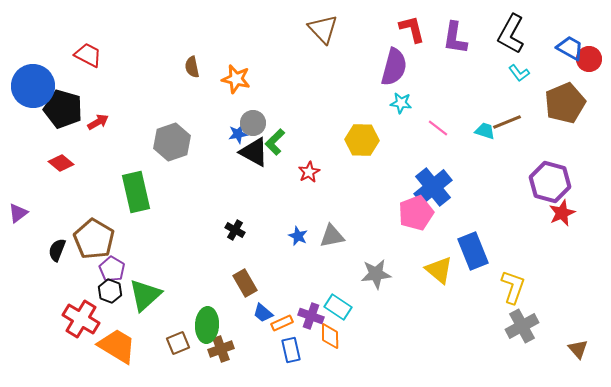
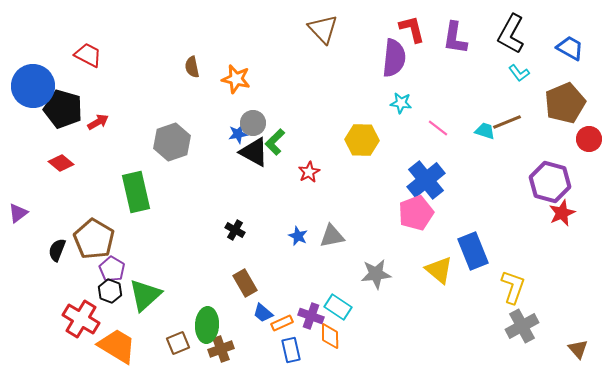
red circle at (589, 59): moved 80 px down
purple semicircle at (394, 67): moved 9 px up; rotated 9 degrees counterclockwise
blue cross at (433, 187): moved 7 px left, 7 px up
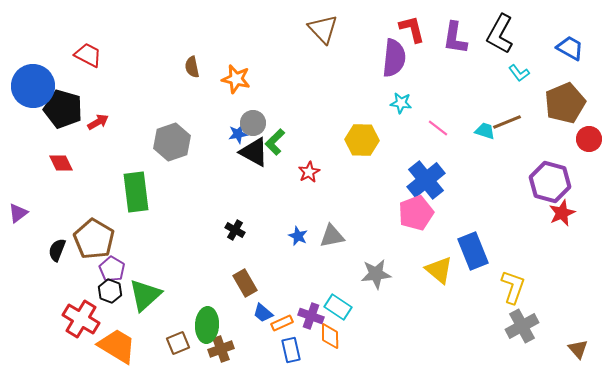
black L-shape at (511, 34): moved 11 px left
red diamond at (61, 163): rotated 25 degrees clockwise
green rectangle at (136, 192): rotated 6 degrees clockwise
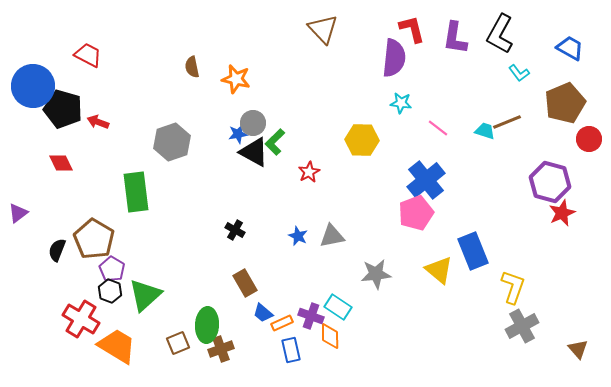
red arrow at (98, 122): rotated 130 degrees counterclockwise
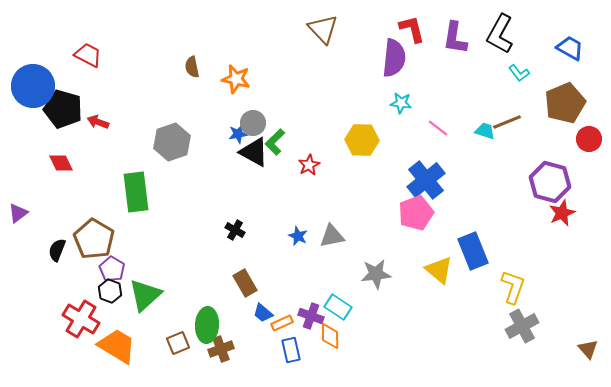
red star at (309, 172): moved 7 px up
brown triangle at (578, 349): moved 10 px right
